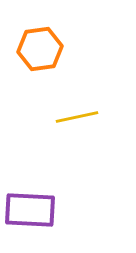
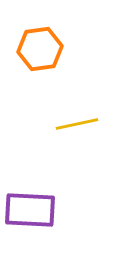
yellow line: moved 7 px down
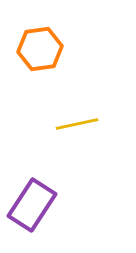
purple rectangle: moved 2 px right, 5 px up; rotated 60 degrees counterclockwise
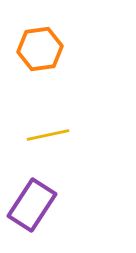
yellow line: moved 29 px left, 11 px down
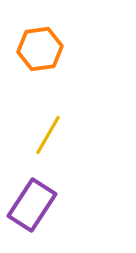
yellow line: rotated 48 degrees counterclockwise
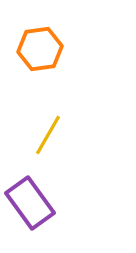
purple rectangle: moved 2 px left, 2 px up; rotated 69 degrees counterclockwise
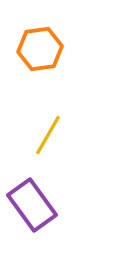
purple rectangle: moved 2 px right, 2 px down
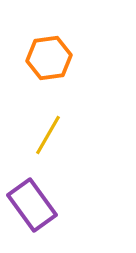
orange hexagon: moved 9 px right, 9 px down
